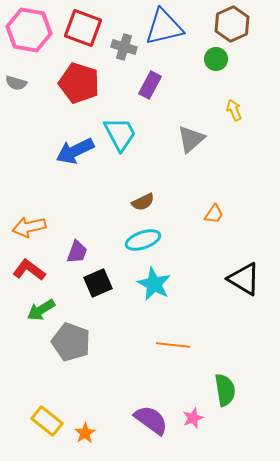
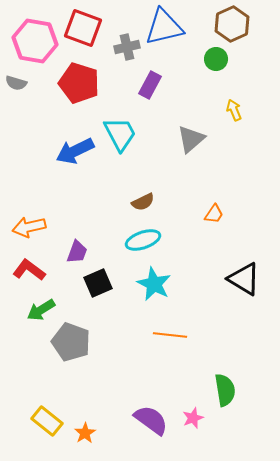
pink hexagon: moved 6 px right, 11 px down
gray cross: moved 3 px right; rotated 30 degrees counterclockwise
orange line: moved 3 px left, 10 px up
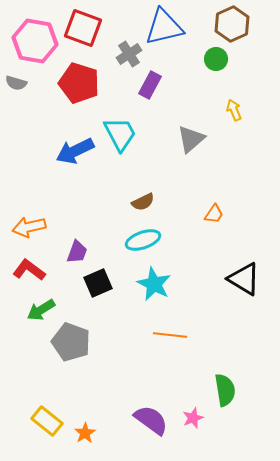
gray cross: moved 2 px right, 7 px down; rotated 20 degrees counterclockwise
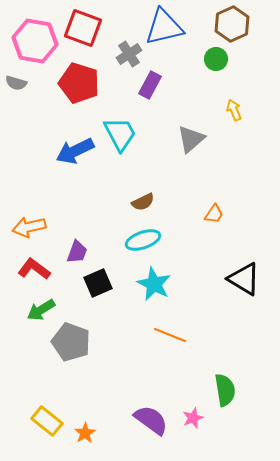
red L-shape: moved 5 px right, 1 px up
orange line: rotated 16 degrees clockwise
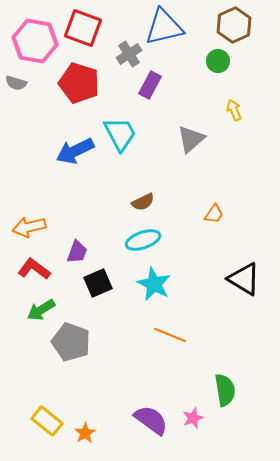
brown hexagon: moved 2 px right, 1 px down
green circle: moved 2 px right, 2 px down
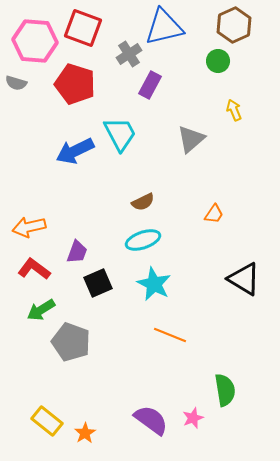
pink hexagon: rotated 6 degrees counterclockwise
red pentagon: moved 4 px left, 1 px down
